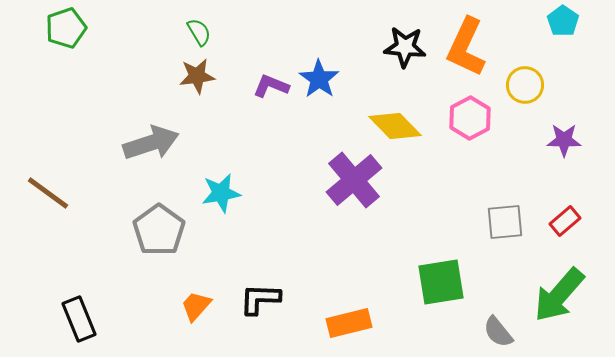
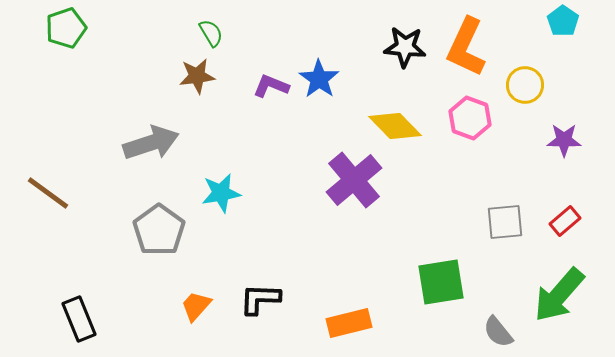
green semicircle: moved 12 px right, 1 px down
pink hexagon: rotated 12 degrees counterclockwise
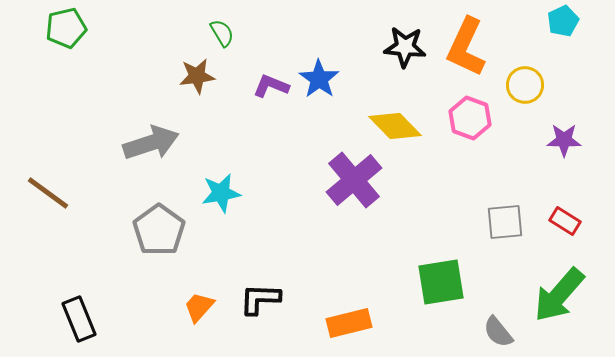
cyan pentagon: rotated 12 degrees clockwise
green pentagon: rotated 6 degrees clockwise
green semicircle: moved 11 px right
red rectangle: rotated 72 degrees clockwise
orange trapezoid: moved 3 px right, 1 px down
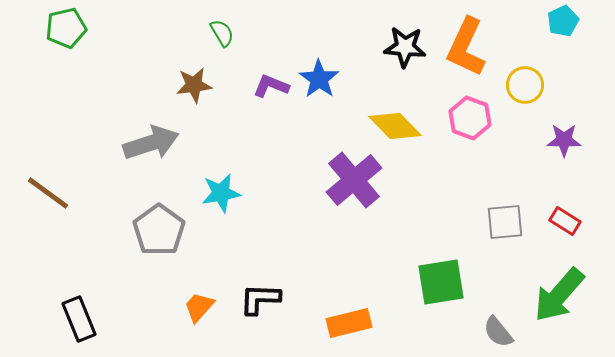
brown star: moved 3 px left, 9 px down
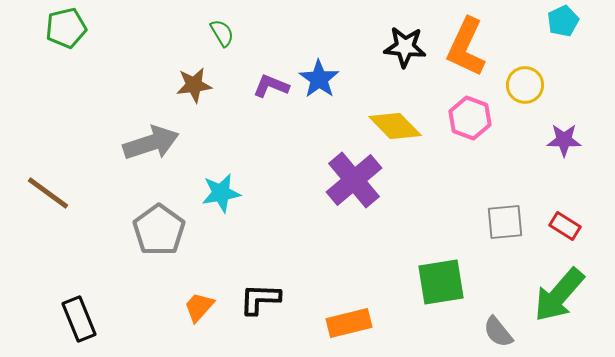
red rectangle: moved 5 px down
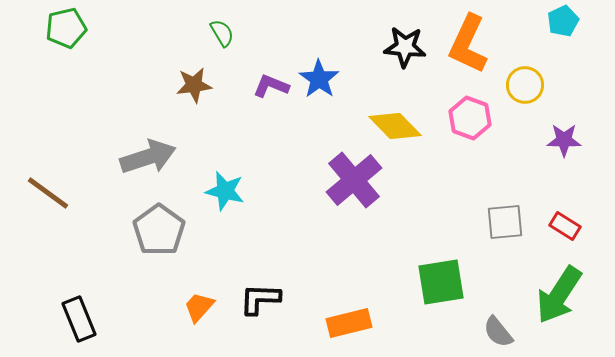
orange L-shape: moved 2 px right, 3 px up
gray arrow: moved 3 px left, 14 px down
cyan star: moved 4 px right, 2 px up; rotated 24 degrees clockwise
green arrow: rotated 8 degrees counterclockwise
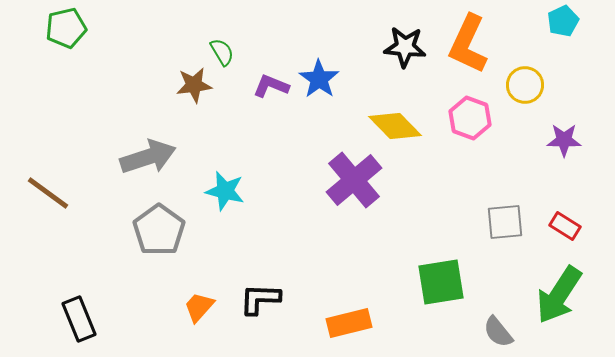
green semicircle: moved 19 px down
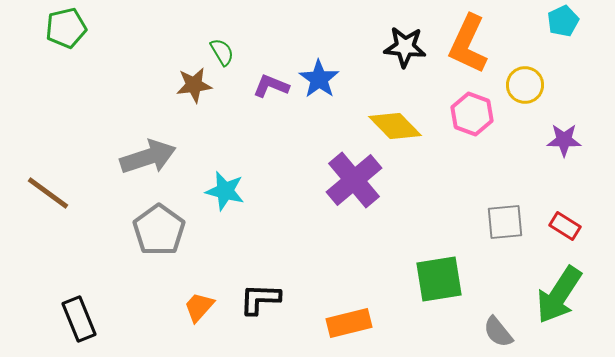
pink hexagon: moved 2 px right, 4 px up
green square: moved 2 px left, 3 px up
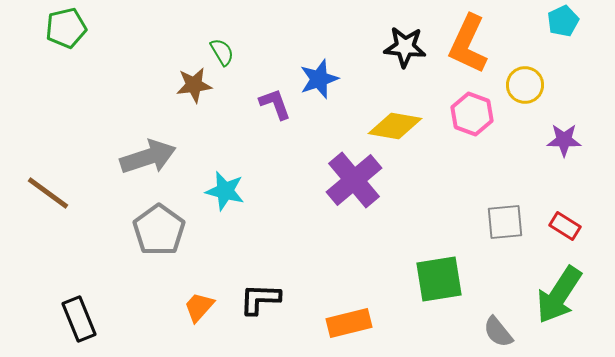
blue star: rotated 18 degrees clockwise
purple L-shape: moved 4 px right, 18 px down; rotated 48 degrees clockwise
yellow diamond: rotated 36 degrees counterclockwise
